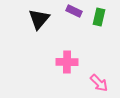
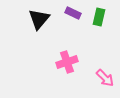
purple rectangle: moved 1 px left, 2 px down
pink cross: rotated 20 degrees counterclockwise
pink arrow: moved 6 px right, 5 px up
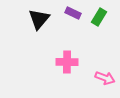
green rectangle: rotated 18 degrees clockwise
pink cross: rotated 20 degrees clockwise
pink arrow: rotated 24 degrees counterclockwise
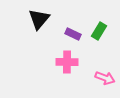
purple rectangle: moved 21 px down
green rectangle: moved 14 px down
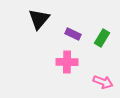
green rectangle: moved 3 px right, 7 px down
pink arrow: moved 2 px left, 4 px down
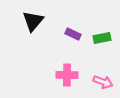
black triangle: moved 6 px left, 2 px down
green rectangle: rotated 48 degrees clockwise
pink cross: moved 13 px down
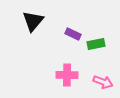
green rectangle: moved 6 px left, 6 px down
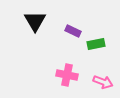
black triangle: moved 2 px right; rotated 10 degrees counterclockwise
purple rectangle: moved 3 px up
pink cross: rotated 10 degrees clockwise
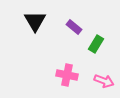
purple rectangle: moved 1 px right, 4 px up; rotated 14 degrees clockwise
green rectangle: rotated 48 degrees counterclockwise
pink arrow: moved 1 px right, 1 px up
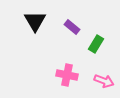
purple rectangle: moved 2 px left
